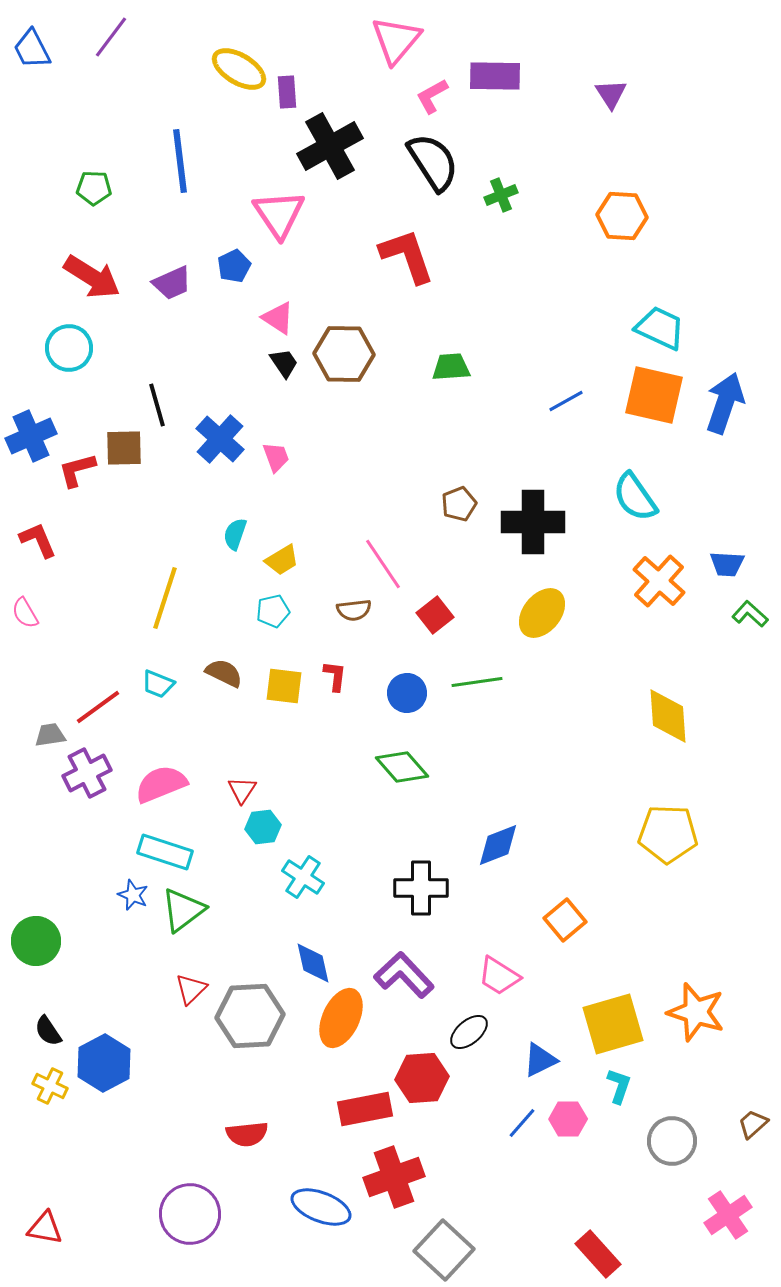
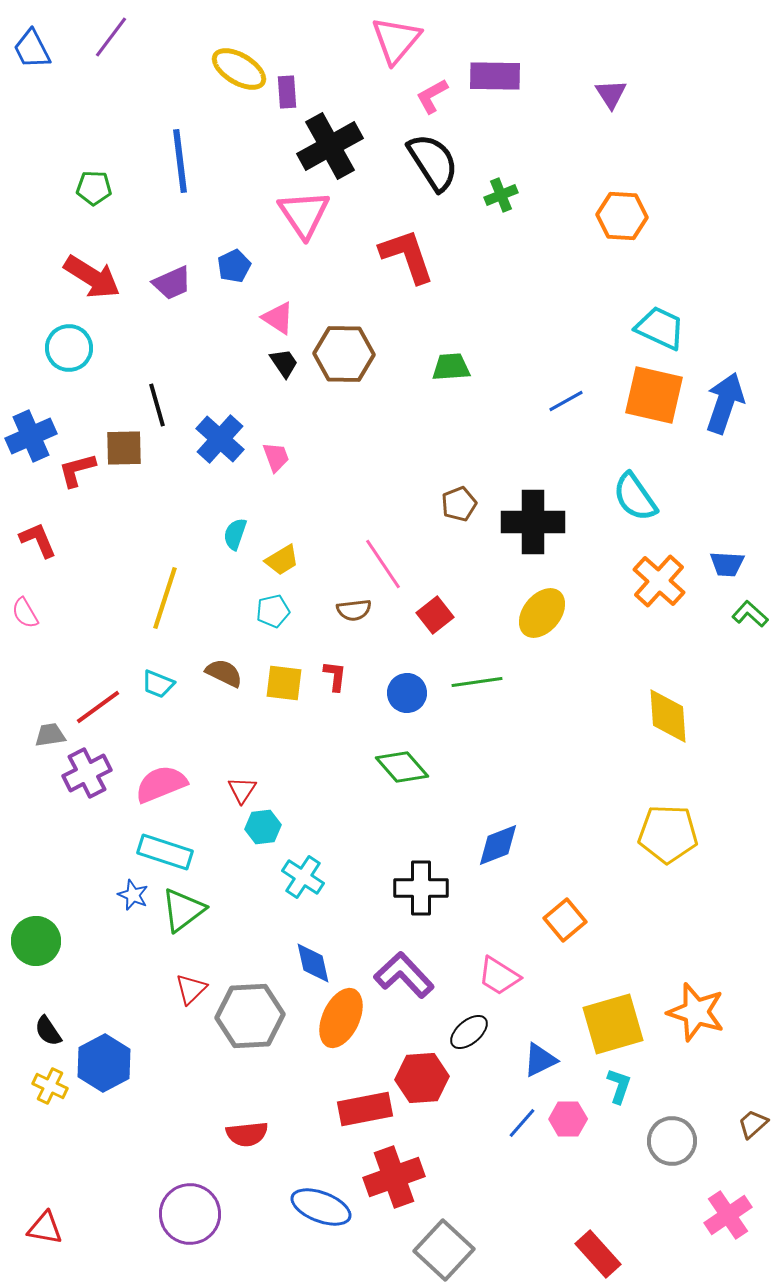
pink triangle at (279, 214): moved 25 px right
yellow square at (284, 686): moved 3 px up
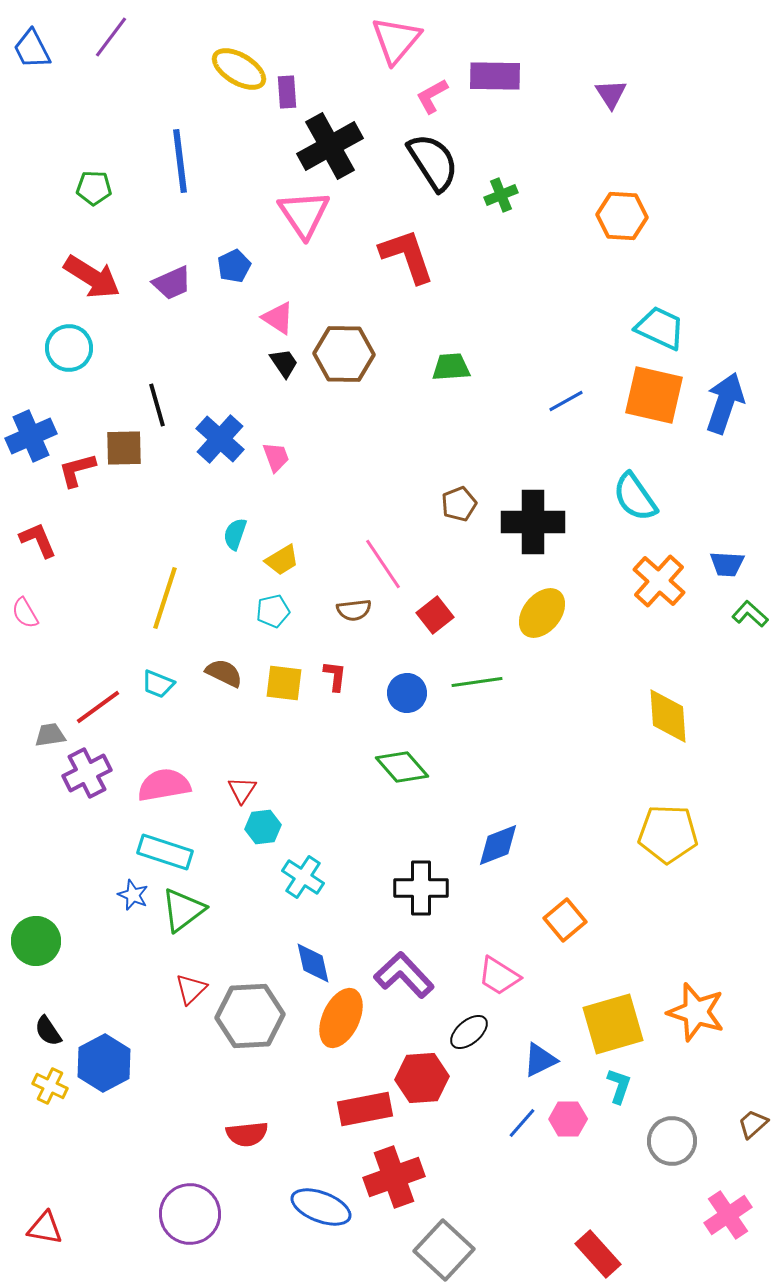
pink semicircle at (161, 784): moved 3 px right, 1 px down; rotated 12 degrees clockwise
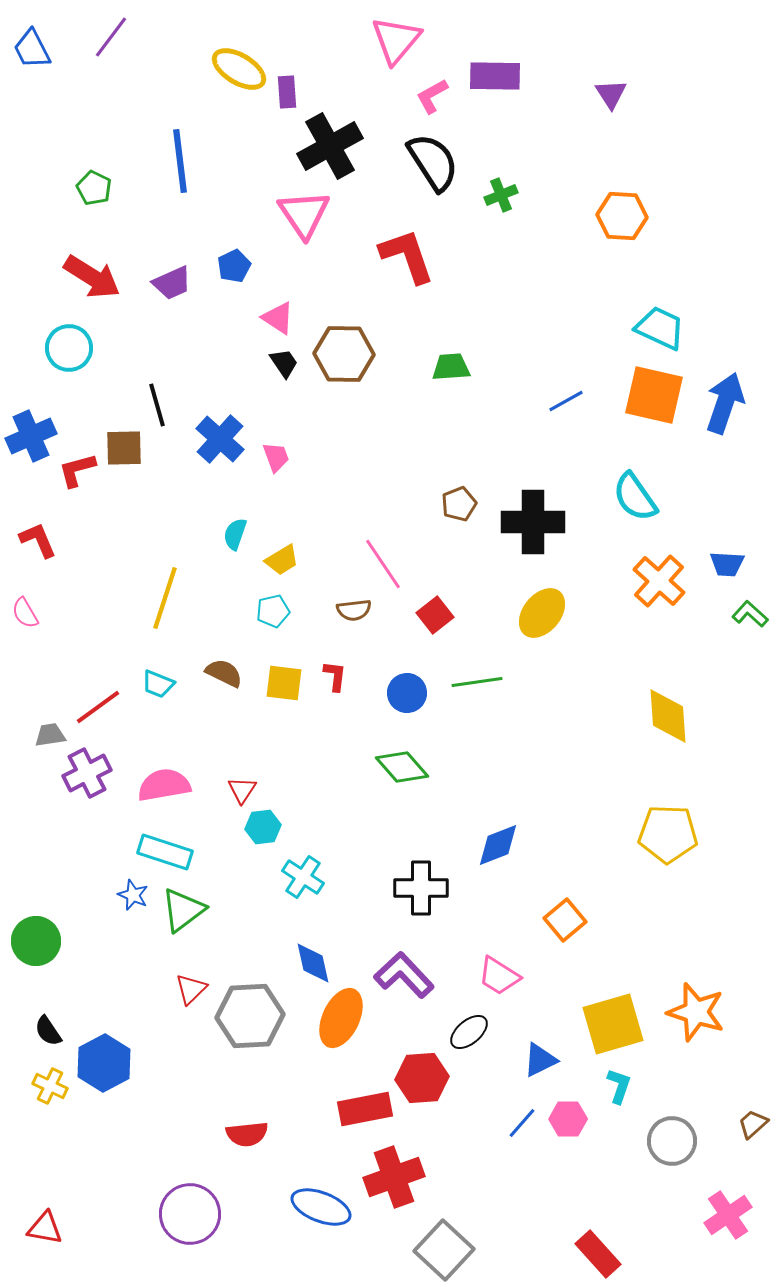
green pentagon at (94, 188): rotated 24 degrees clockwise
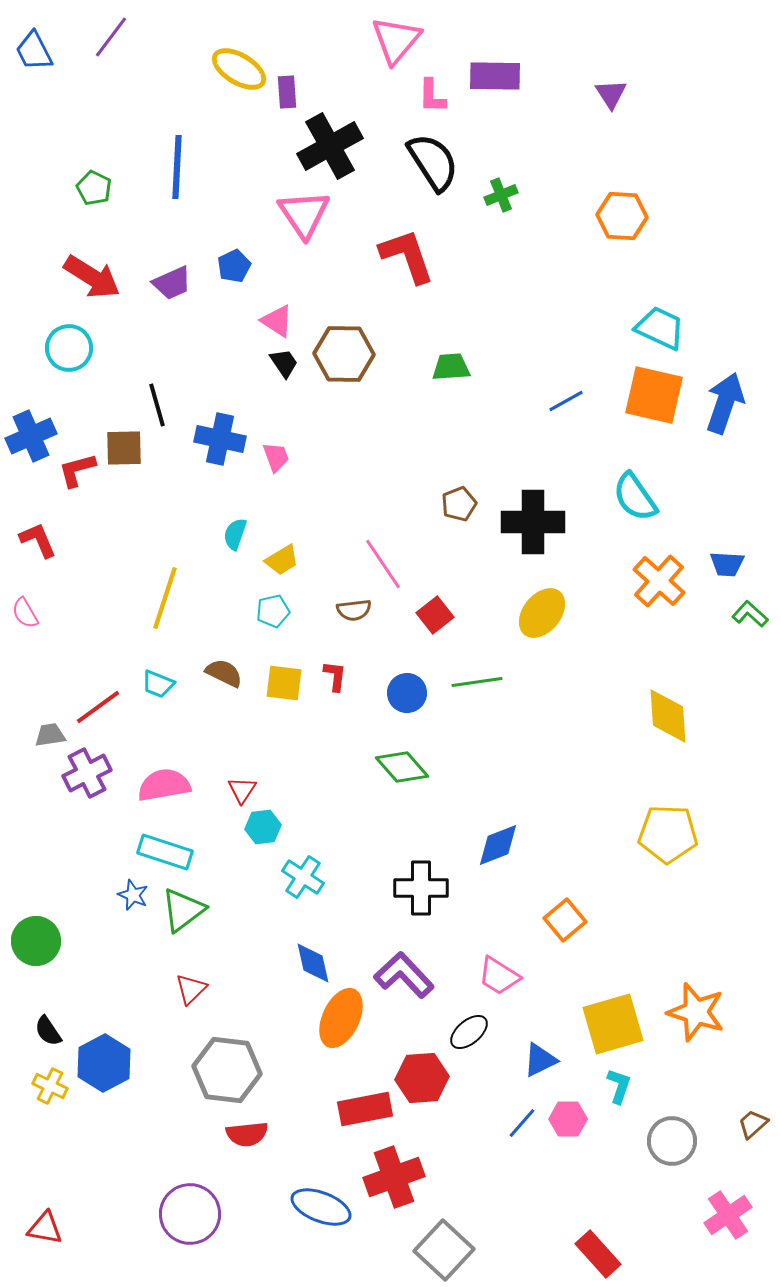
blue trapezoid at (32, 49): moved 2 px right, 2 px down
pink L-shape at (432, 96): rotated 60 degrees counterclockwise
blue line at (180, 161): moved 3 px left, 6 px down; rotated 10 degrees clockwise
pink triangle at (278, 318): moved 1 px left, 3 px down
blue cross at (220, 439): rotated 30 degrees counterclockwise
gray hexagon at (250, 1016): moved 23 px left, 54 px down; rotated 10 degrees clockwise
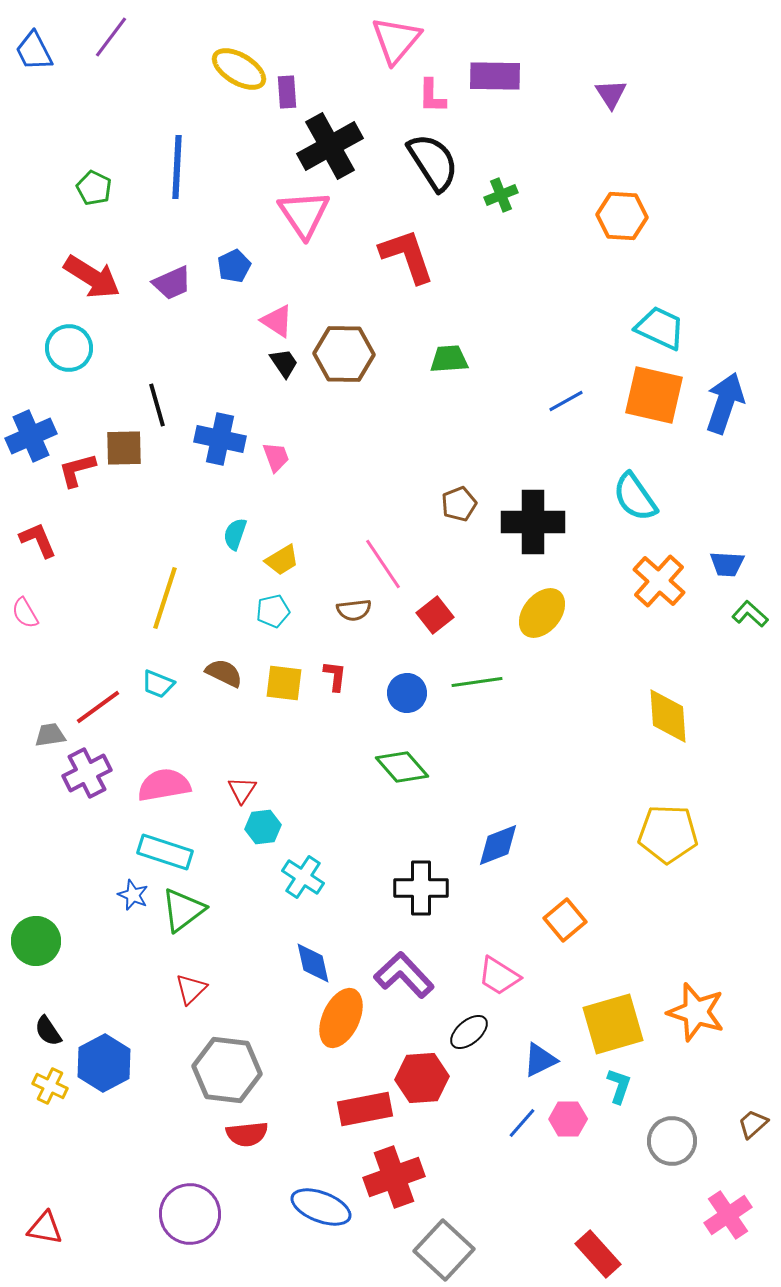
green trapezoid at (451, 367): moved 2 px left, 8 px up
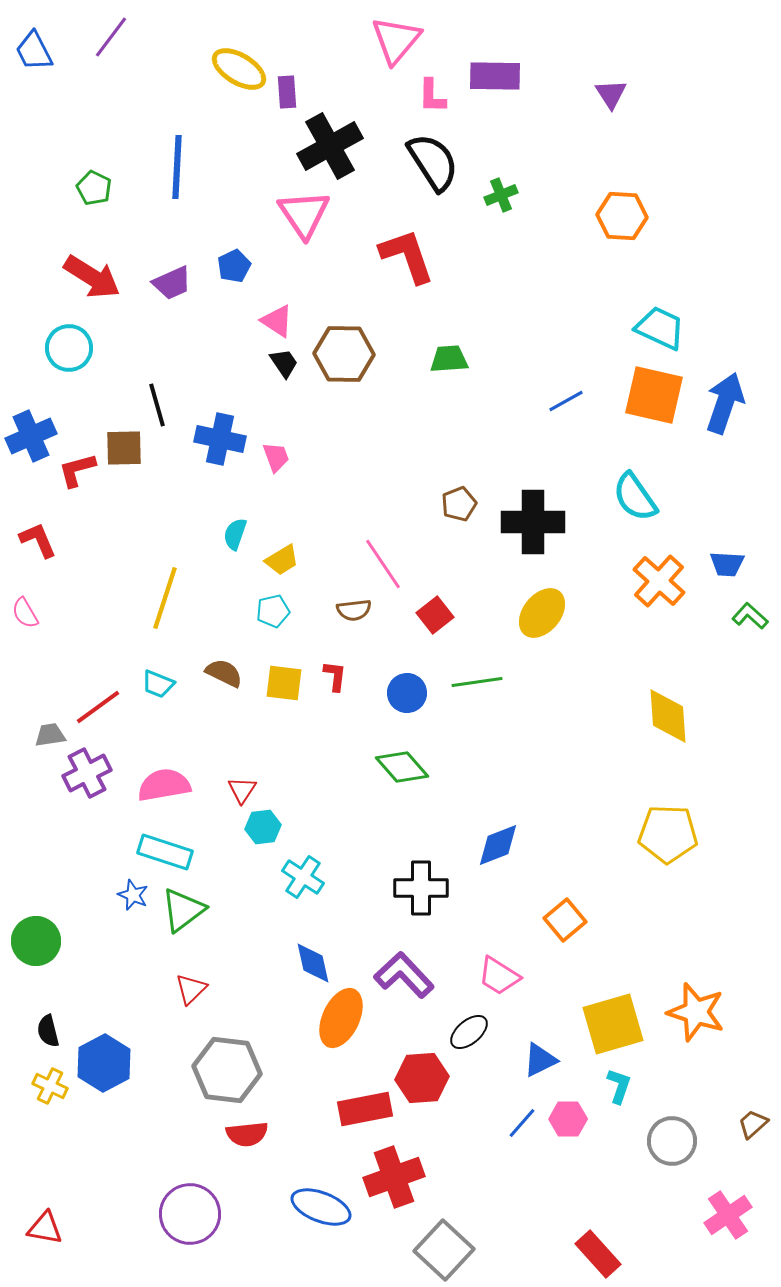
green L-shape at (750, 614): moved 2 px down
black semicircle at (48, 1031): rotated 20 degrees clockwise
